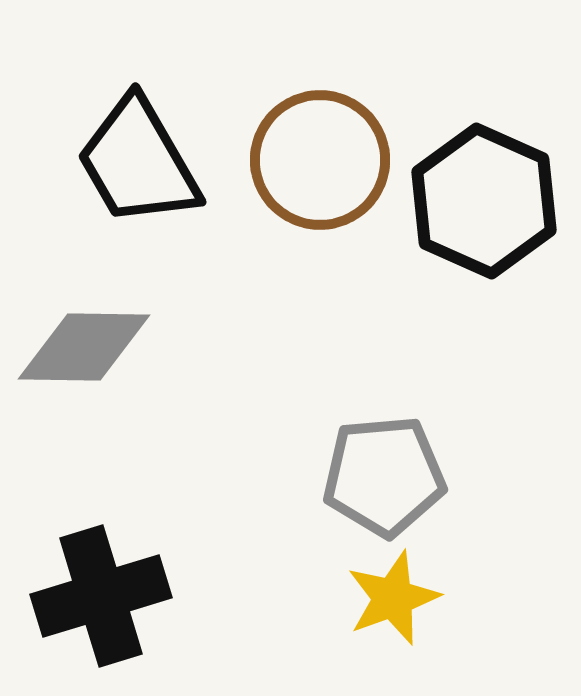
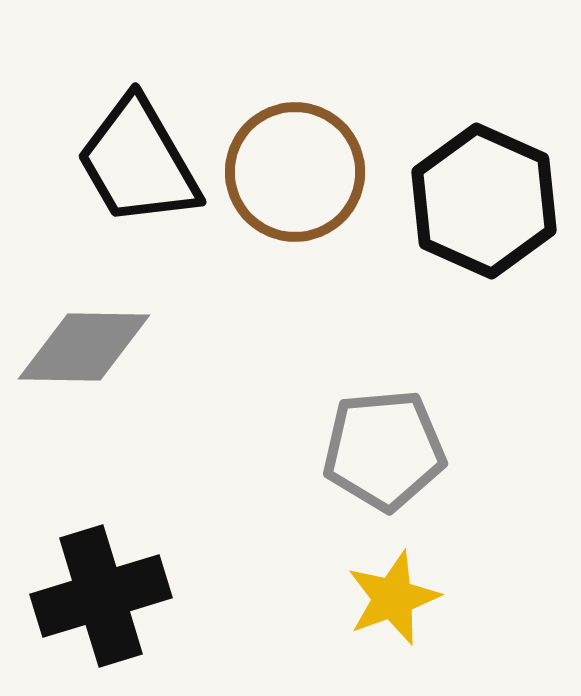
brown circle: moved 25 px left, 12 px down
gray pentagon: moved 26 px up
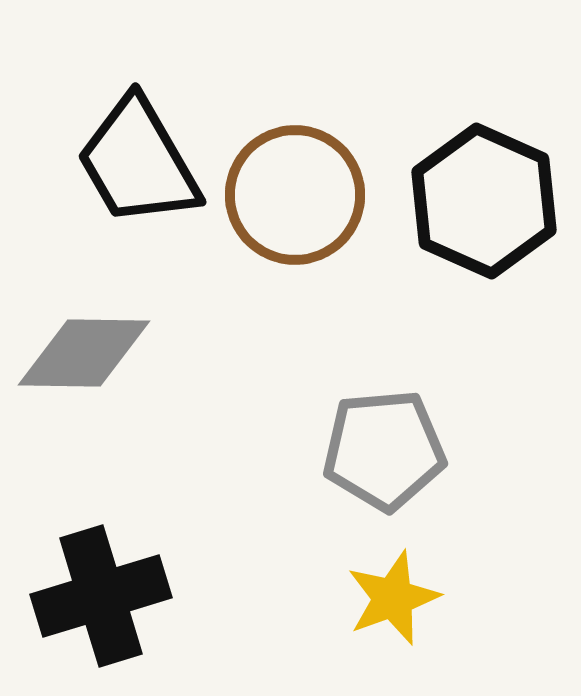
brown circle: moved 23 px down
gray diamond: moved 6 px down
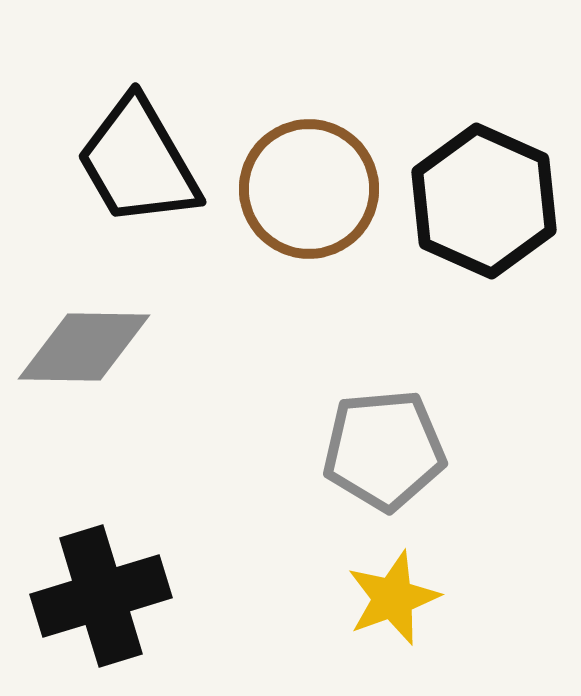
brown circle: moved 14 px right, 6 px up
gray diamond: moved 6 px up
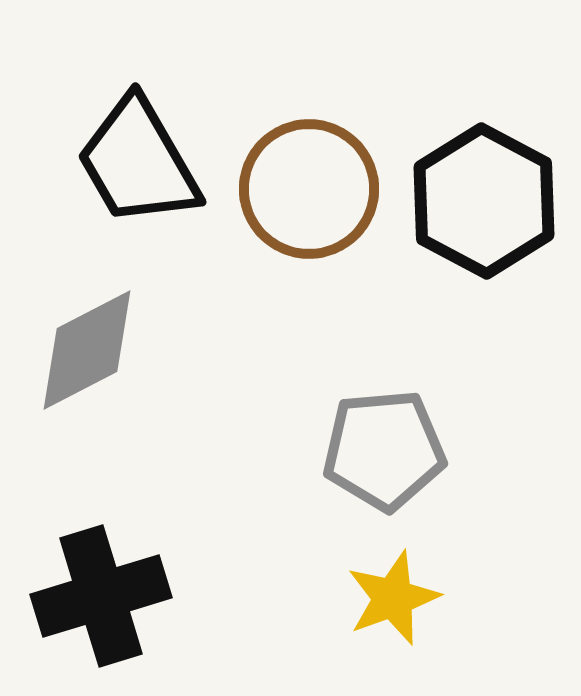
black hexagon: rotated 4 degrees clockwise
gray diamond: moved 3 px right, 3 px down; rotated 28 degrees counterclockwise
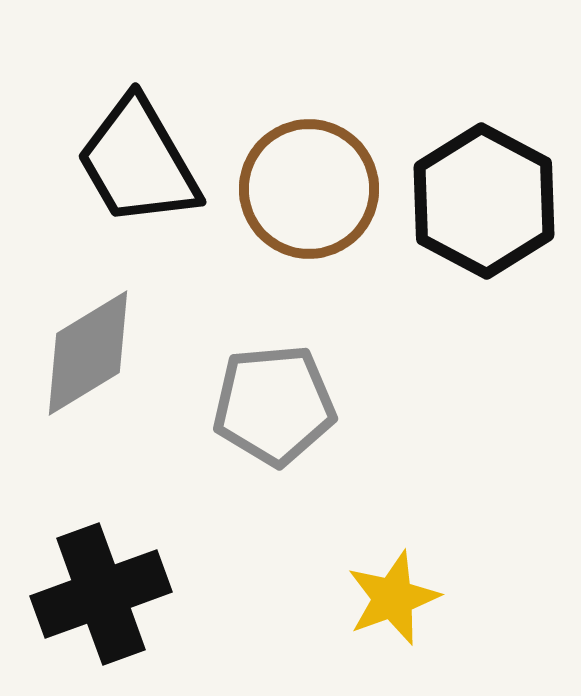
gray diamond: moved 1 px right, 3 px down; rotated 4 degrees counterclockwise
gray pentagon: moved 110 px left, 45 px up
black cross: moved 2 px up; rotated 3 degrees counterclockwise
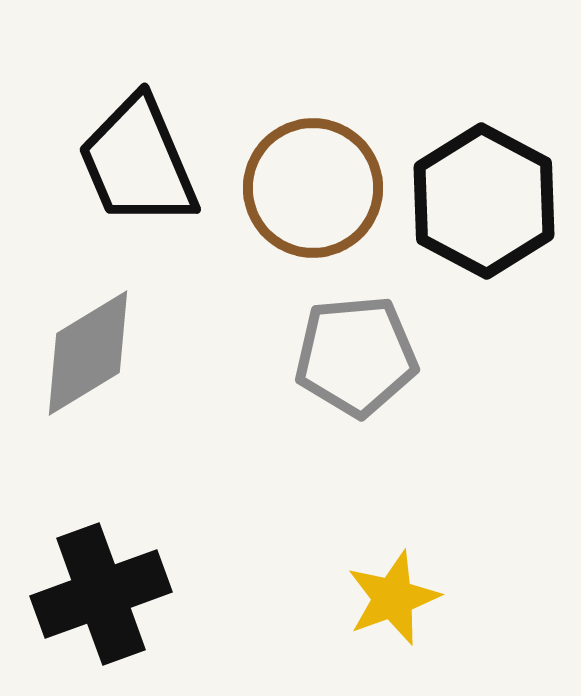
black trapezoid: rotated 7 degrees clockwise
brown circle: moved 4 px right, 1 px up
gray pentagon: moved 82 px right, 49 px up
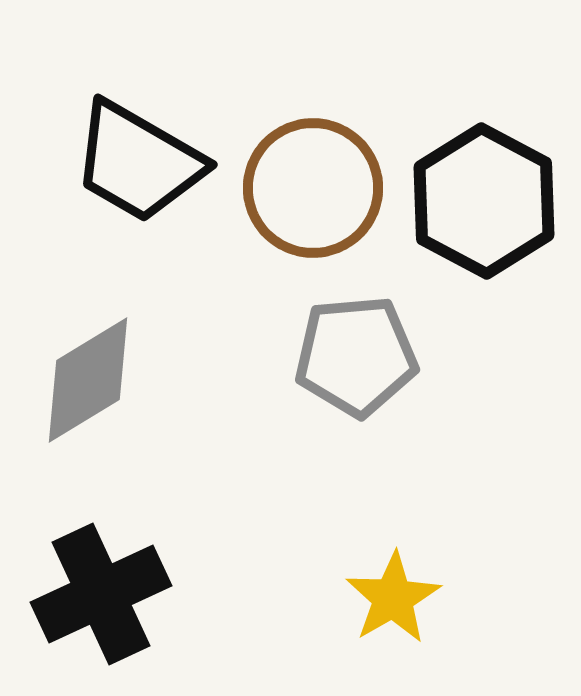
black trapezoid: rotated 37 degrees counterclockwise
gray diamond: moved 27 px down
black cross: rotated 5 degrees counterclockwise
yellow star: rotated 10 degrees counterclockwise
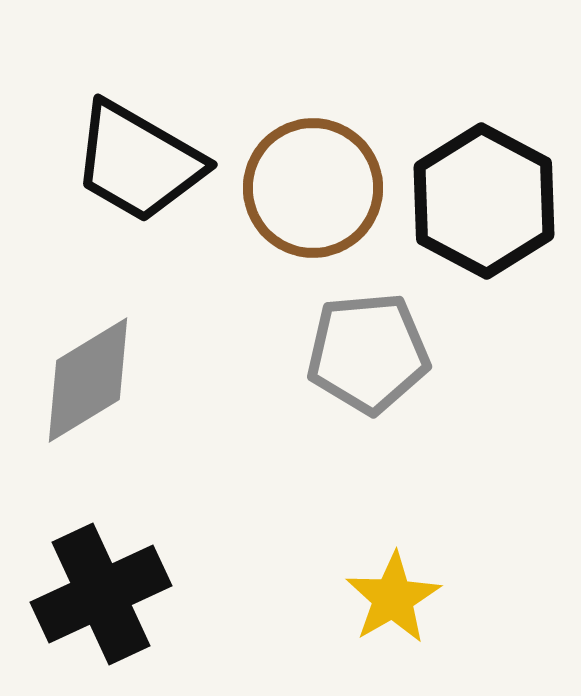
gray pentagon: moved 12 px right, 3 px up
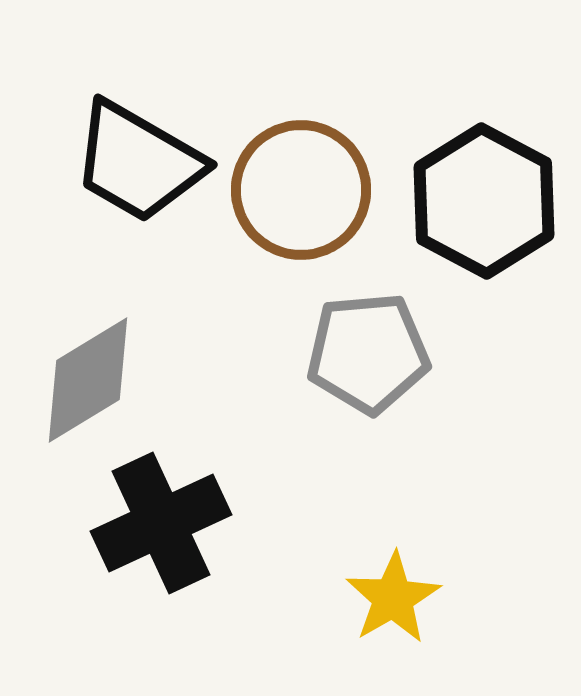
brown circle: moved 12 px left, 2 px down
black cross: moved 60 px right, 71 px up
